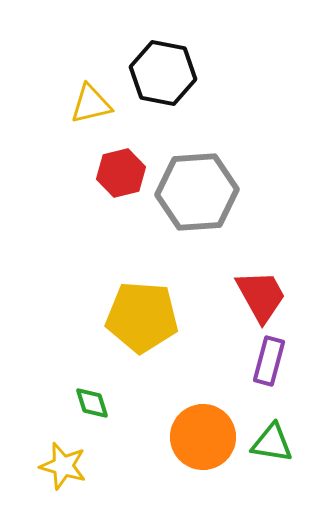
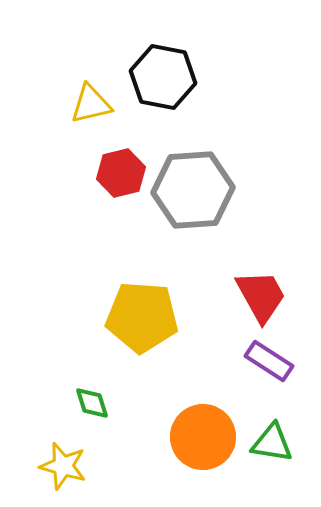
black hexagon: moved 4 px down
gray hexagon: moved 4 px left, 2 px up
purple rectangle: rotated 72 degrees counterclockwise
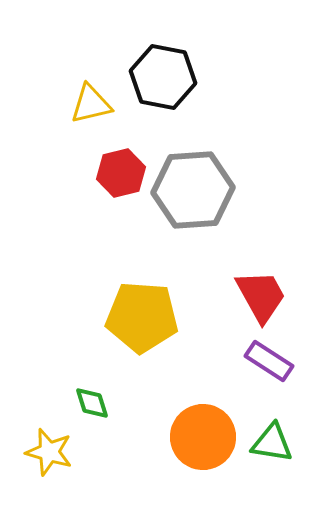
yellow star: moved 14 px left, 14 px up
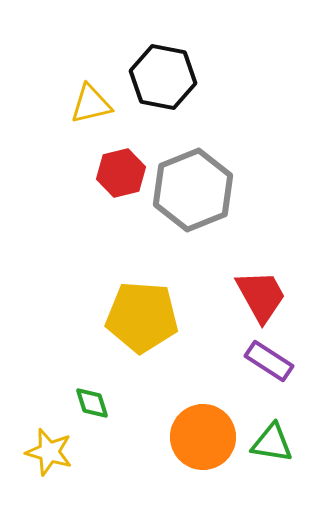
gray hexagon: rotated 18 degrees counterclockwise
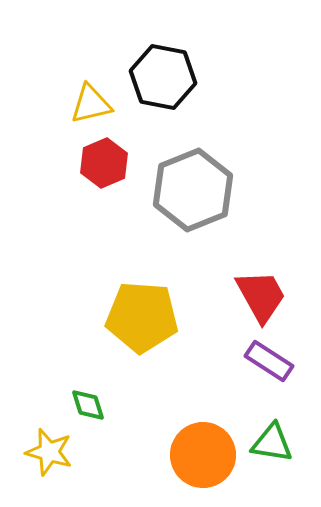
red hexagon: moved 17 px left, 10 px up; rotated 9 degrees counterclockwise
green diamond: moved 4 px left, 2 px down
orange circle: moved 18 px down
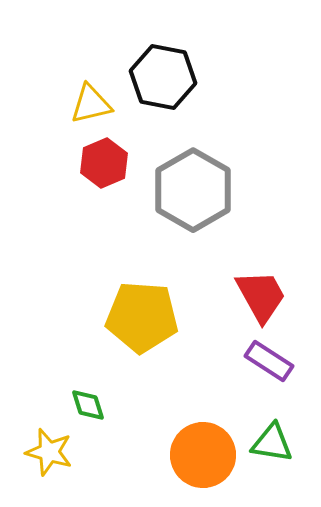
gray hexagon: rotated 8 degrees counterclockwise
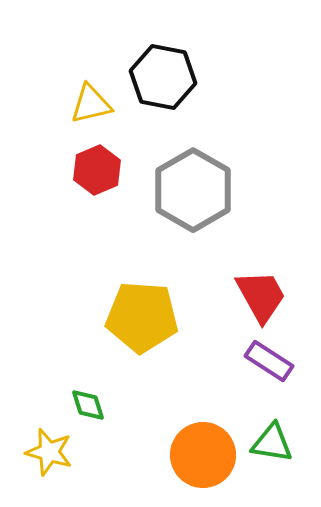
red hexagon: moved 7 px left, 7 px down
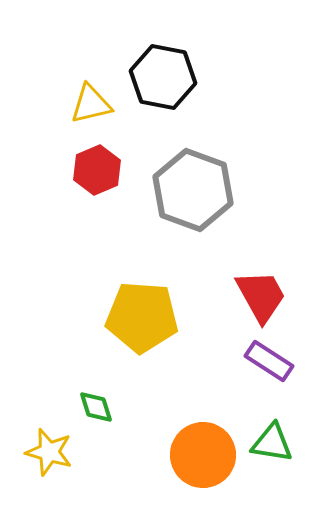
gray hexagon: rotated 10 degrees counterclockwise
green diamond: moved 8 px right, 2 px down
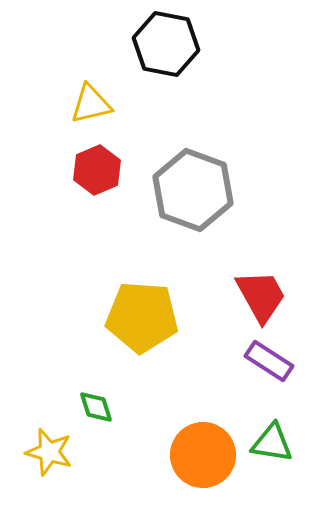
black hexagon: moved 3 px right, 33 px up
